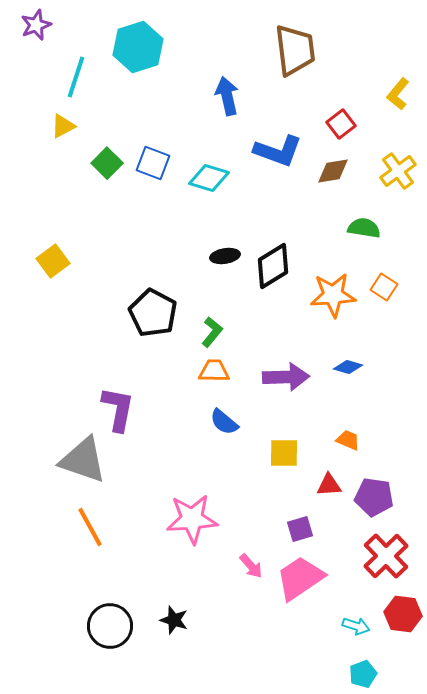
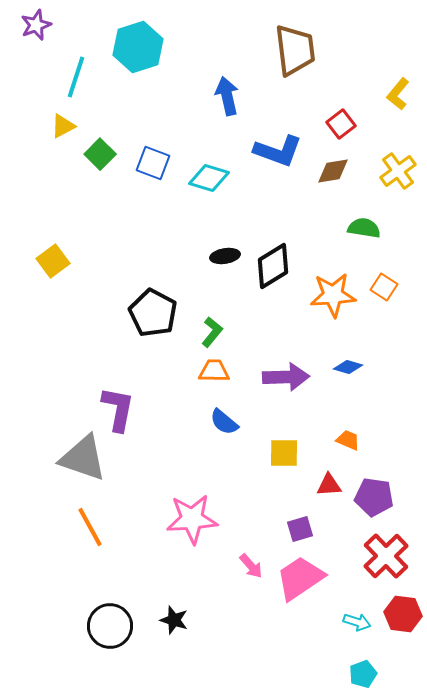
green square at (107, 163): moved 7 px left, 9 px up
gray triangle at (83, 460): moved 2 px up
cyan arrow at (356, 626): moved 1 px right, 4 px up
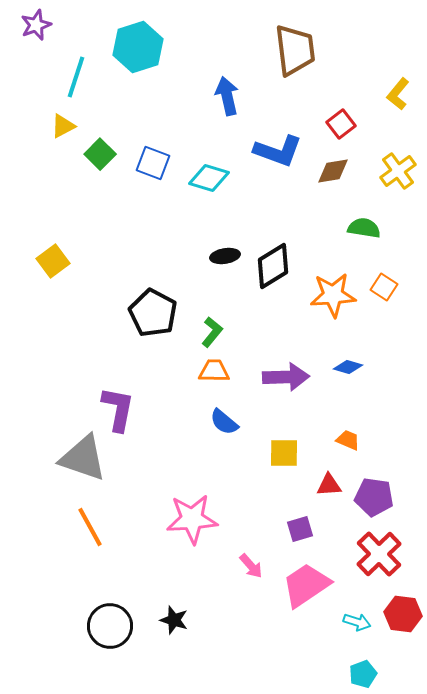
red cross at (386, 556): moved 7 px left, 2 px up
pink trapezoid at (300, 578): moved 6 px right, 7 px down
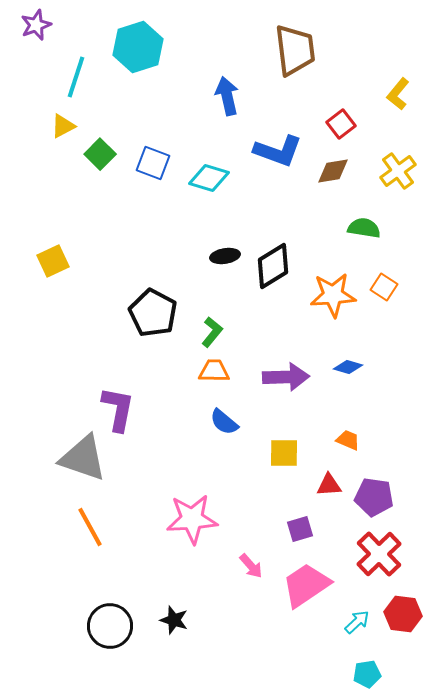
yellow square at (53, 261): rotated 12 degrees clockwise
cyan arrow at (357, 622): rotated 60 degrees counterclockwise
cyan pentagon at (363, 674): moved 4 px right; rotated 12 degrees clockwise
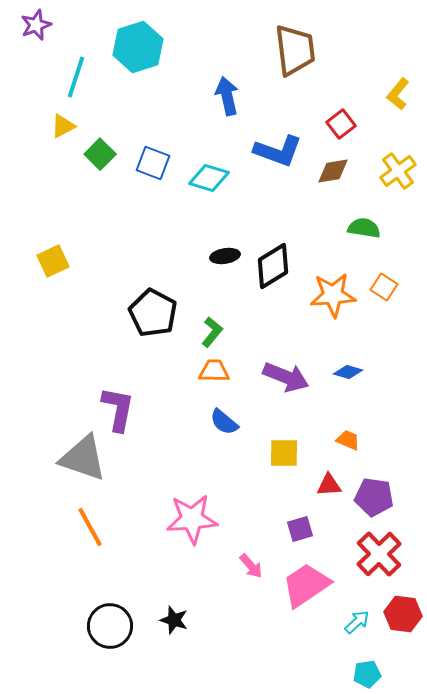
blue diamond at (348, 367): moved 5 px down
purple arrow at (286, 377): rotated 24 degrees clockwise
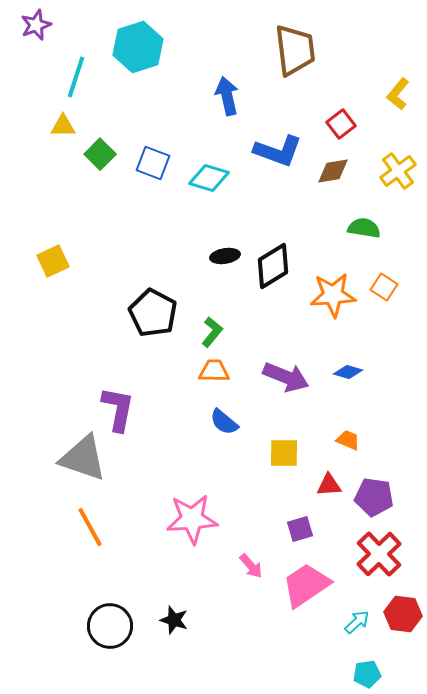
yellow triangle at (63, 126): rotated 28 degrees clockwise
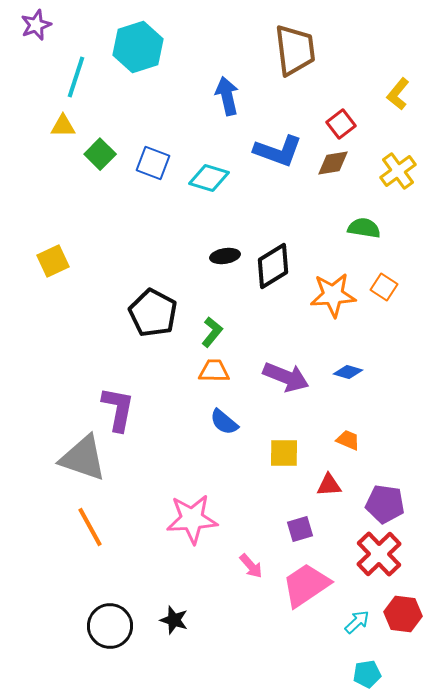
brown diamond at (333, 171): moved 8 px up
purple pentagon at (374, 497): moved 11 px right, 7 px down
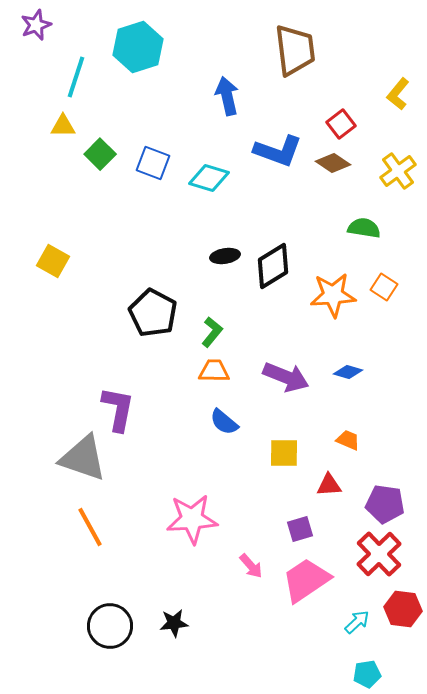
brown diamond at (333, 163): rotated 44 degrees clockwise
yellow square at (53, 261): rotated 36 degrees counterclockwise
pink trapezoid at (306, 585): moved 5 px up
red hexagon at (403, 614): moved 5 px up
black star at (174, 620): moved 3 px down; rotated 24 degrees counterclockwise
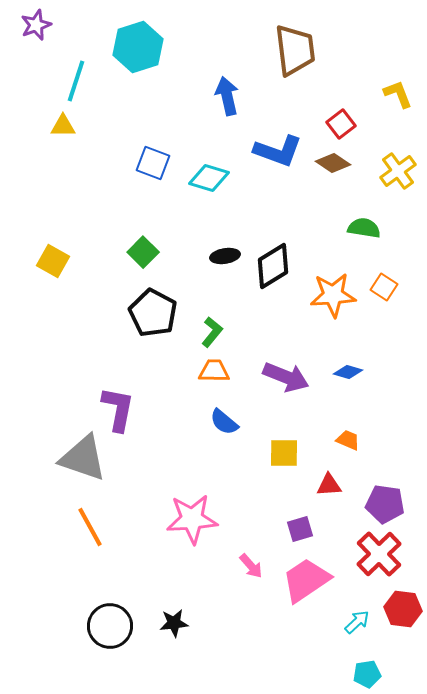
cyan line at (76, 77): moved 4 px down
yellow L-shape at (398, 94): rotated 120 degrees clockwise
green square at (100, 154): moved 43 px right, 98 px down
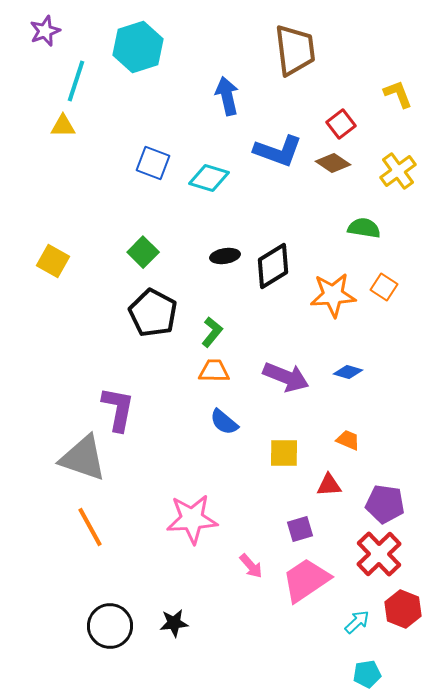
purple star at (36, 25): moved 9 px right, 6 px down
red hexagon at (403, 609): rotated 15 degrees clockwise
